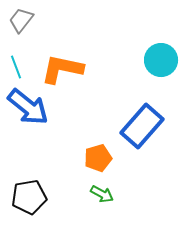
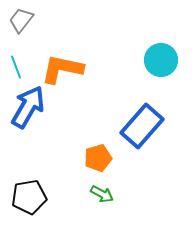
blue arrow: rotated 99 degrees counterclockwise
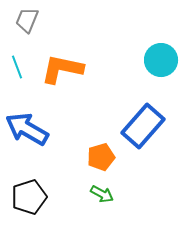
gray trapezoid: moved 6 px right; rotated 16 degrees counterclockwise
cyan line: moved 1 px right
blue arrow: moved 1 px left, 22 px down; rotated 90 degrees counterclockwise
blue rectangle: moved 1 px right
orange pentagon: moved 3 px right, 1 px up
black pentagon: rotated 8 degrees counterclockwise
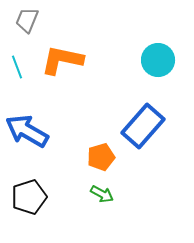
cyan circle: moved 3 px left
orange L-shape: moved 9 px up
blue arrow: moved 2 px down
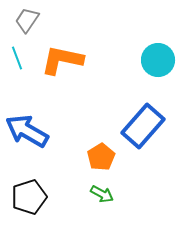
gray trapezoid: rotated 12 degrees clockwise
cyan line: moved 9 px up
orange pentagon: rotated 16 degrees counterclockwise
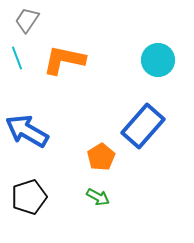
orange L-shape: moved 2 px right
green arrow: moved 4 px left, 3 px down
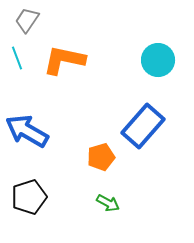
orange pentagon: rotated 16 degrees clockwise
green arrow: moved 10 px right, 6 px down
